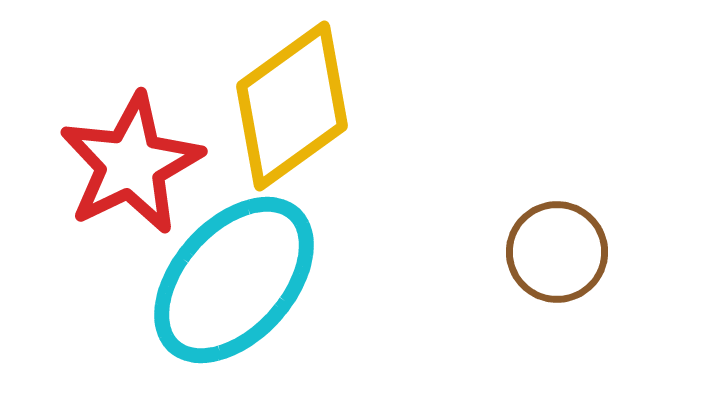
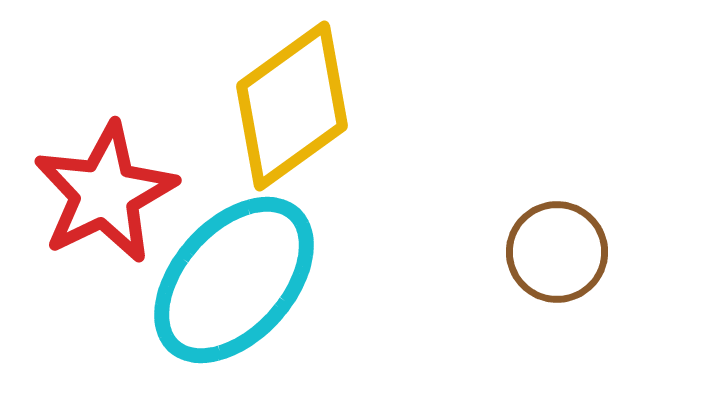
red star: moved 26 px left, 29 px down
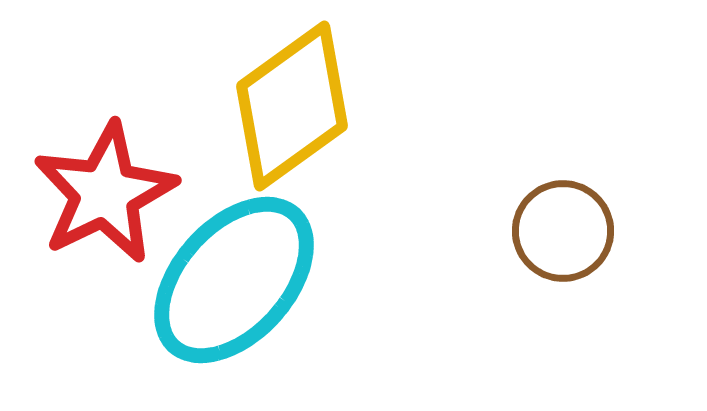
brown circle: moved 6 px right, 21 px up
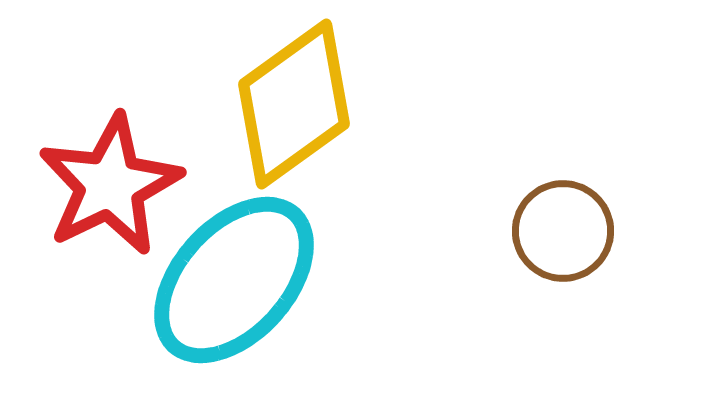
yellow diamond: moved 2 px right, 2 px up
red star: moved 5 px right, 8 px up
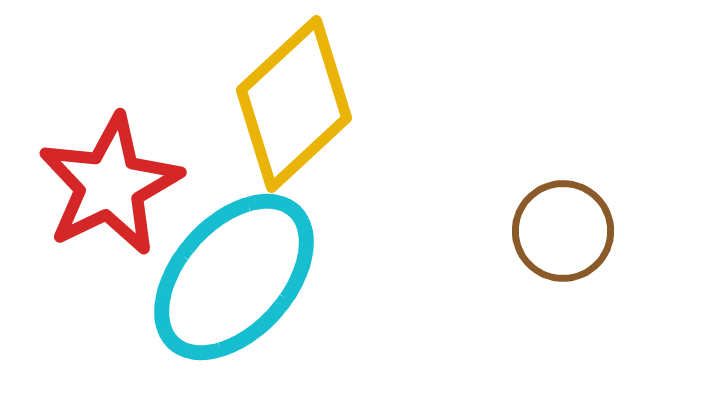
yellow diamond: rotated 7 degrees counterclockwise
cyan ellipse: moved 3 px up
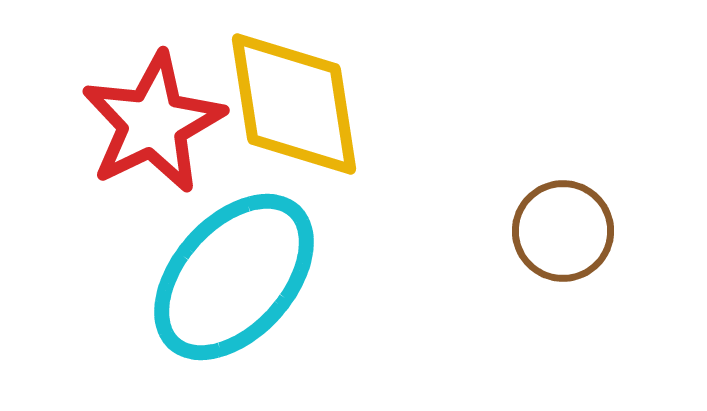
yellow diamond: rotated 56 degrees counterclockwise
red star: moved 43 px right, 62 px up
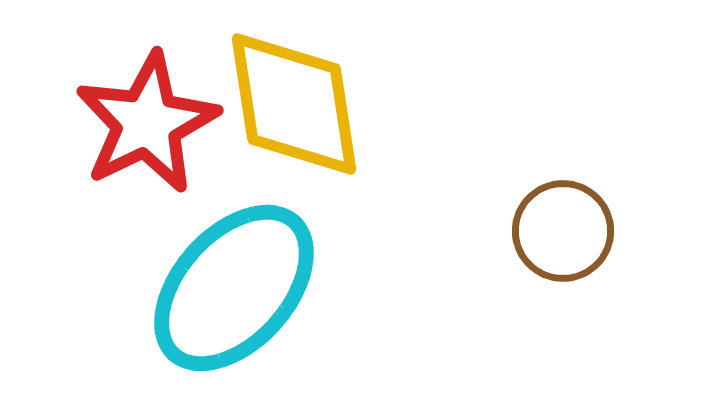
red star: moved 6 px left
cyan ellipse: moved 11 px down
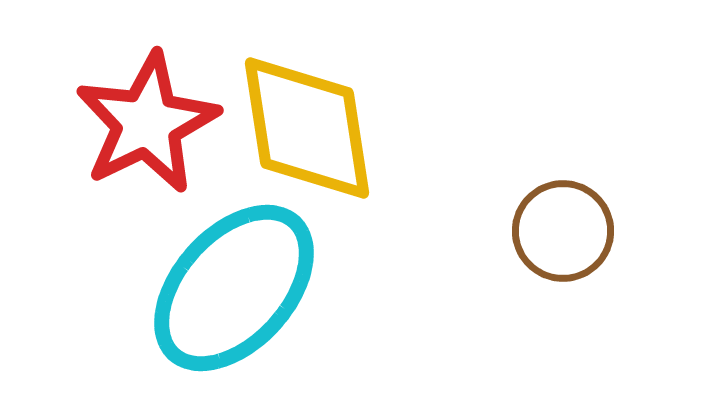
yellow diamond: moved 13 px right, 24 px down
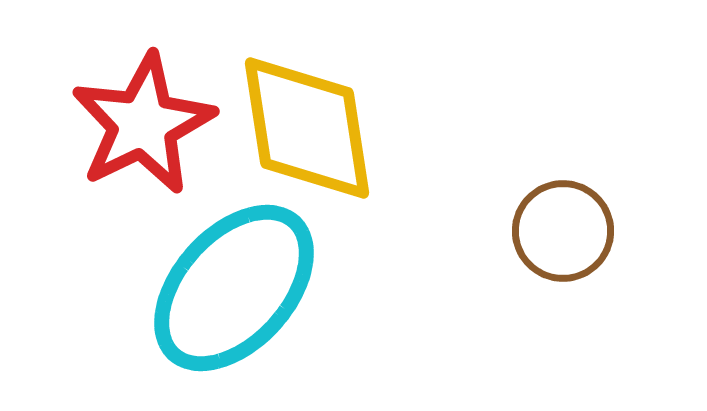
red star: moved 4 px left, 1 px down
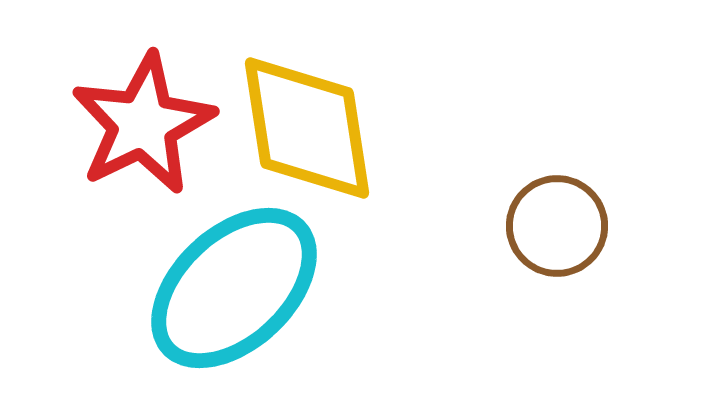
brown circle: moved 6 px left, 5 px up
cyan ellipse: rotated 5 degrees clockwise
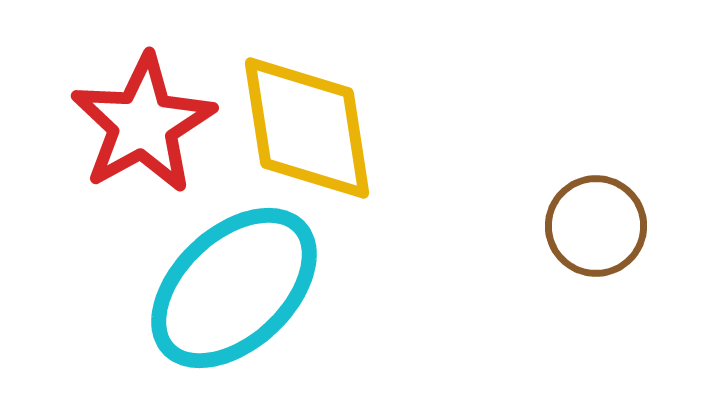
red star: rotated 3 degrees counterclockwise
brown circle: moved 39 px right
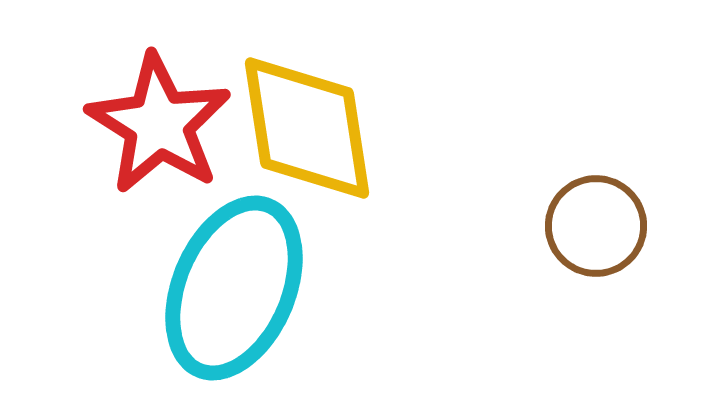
red star: moved 16 px right; rotated 11 degrees counterclockwise
cyan ellipse: rotated 24 degrees counterclockwise
